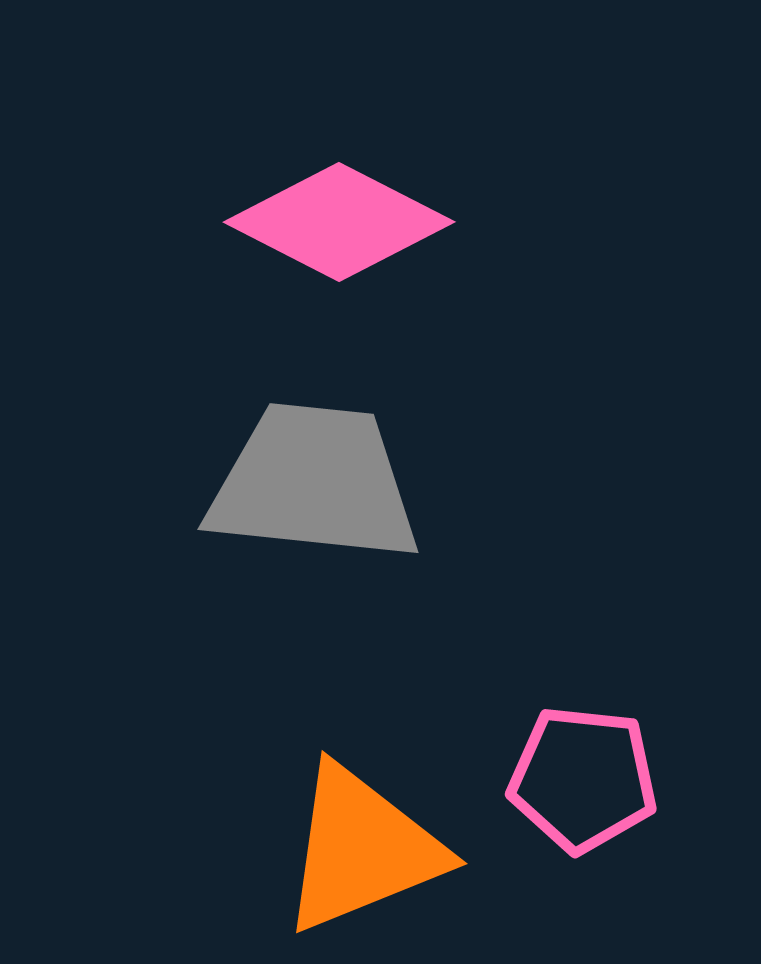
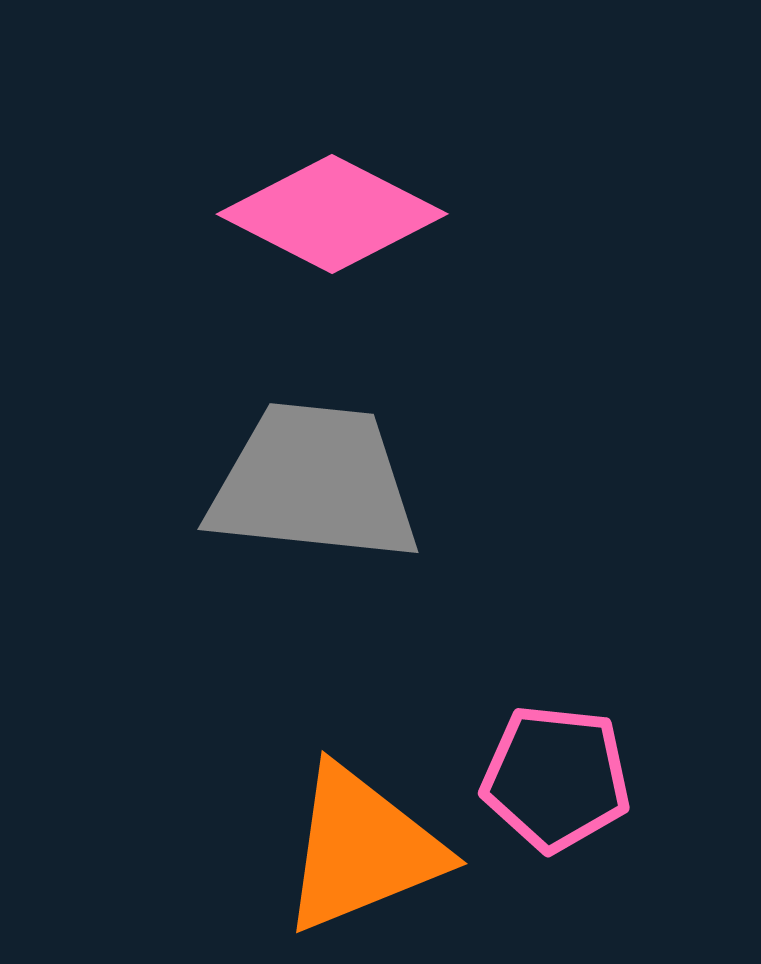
pink diamond: moved 7 px left, 8 px up
pink pentagon: moved 27 px left, 1 px up
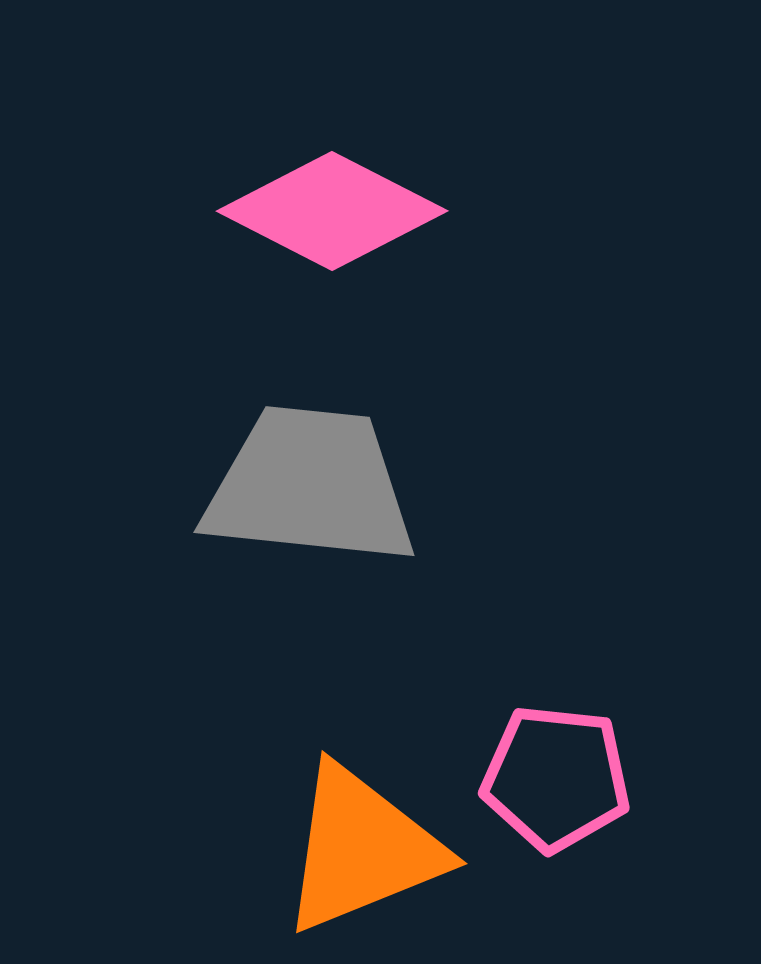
pink diamond: moved 3 px up
gray trapezoid: moved 4 px left, 3 px down
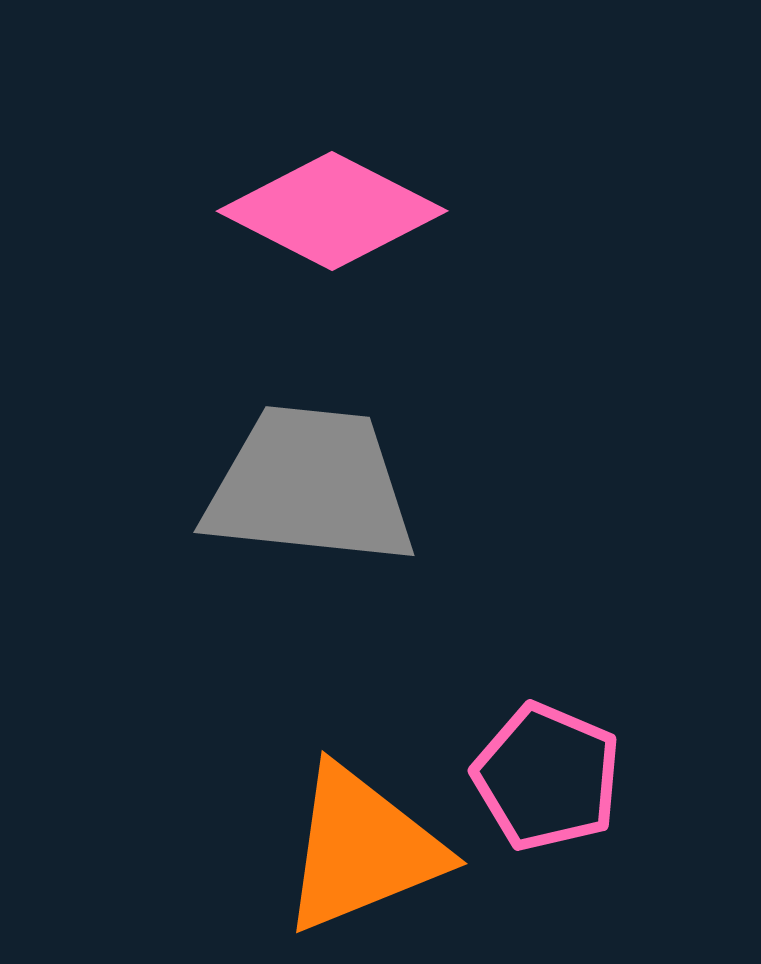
pink pentagon: moved 9 px left, 1 px up; rotated 17 degrees clockwise
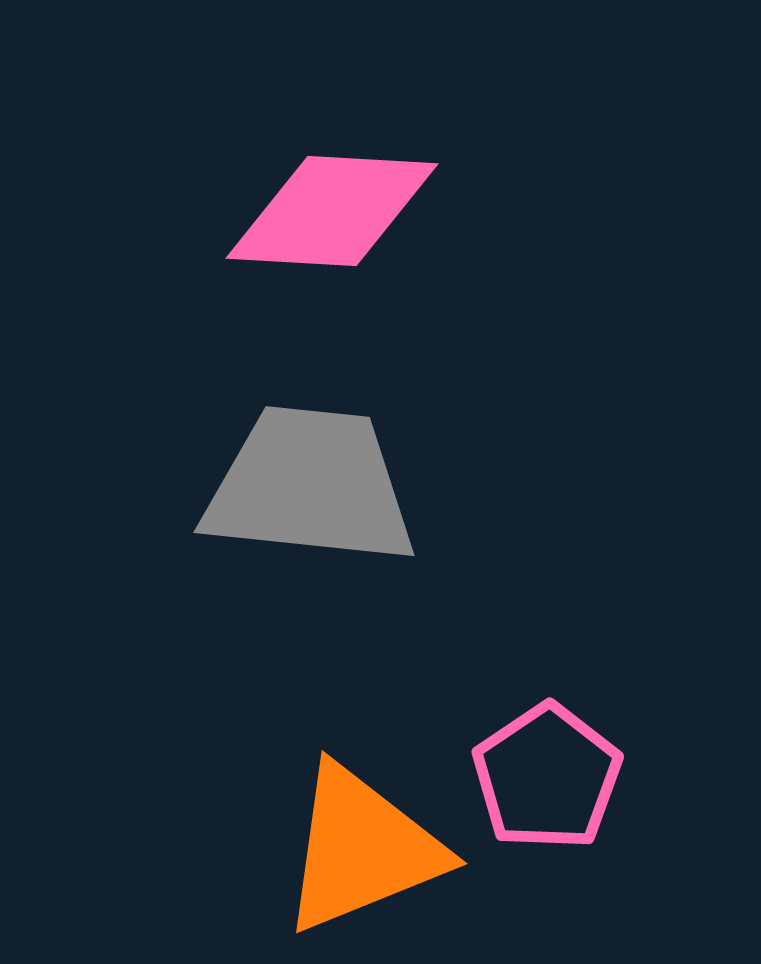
pink diamond: rotated 24 degrees counterclockwise
pink pentagon: rotated 15 degrees clockwise
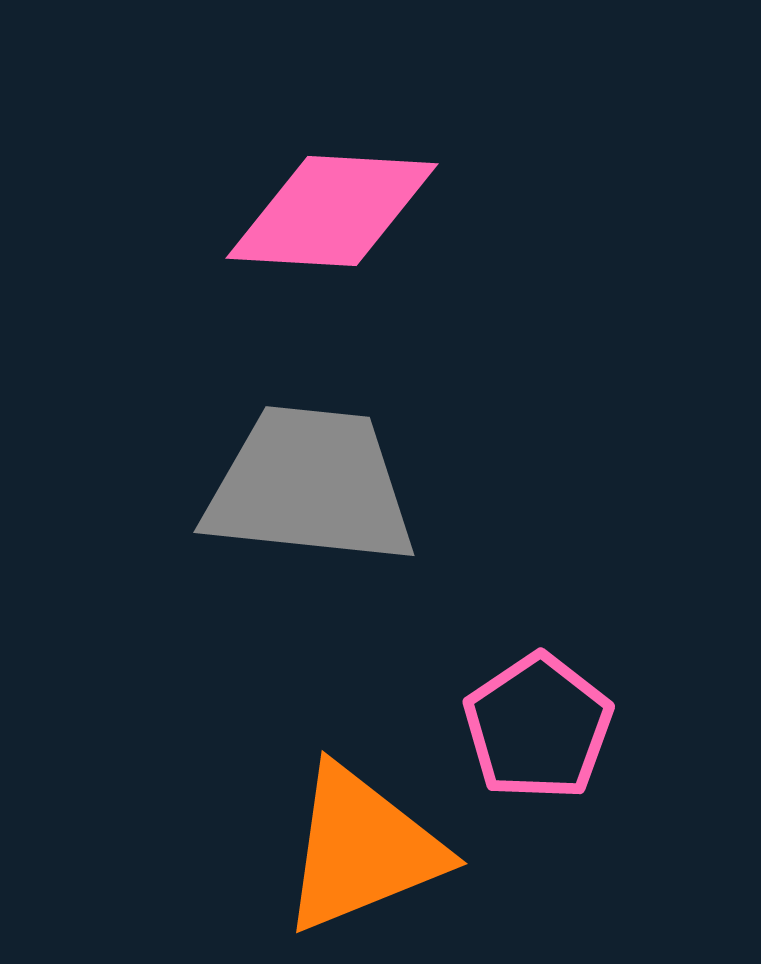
pink pentagon: moved 9 px left, 50 px up
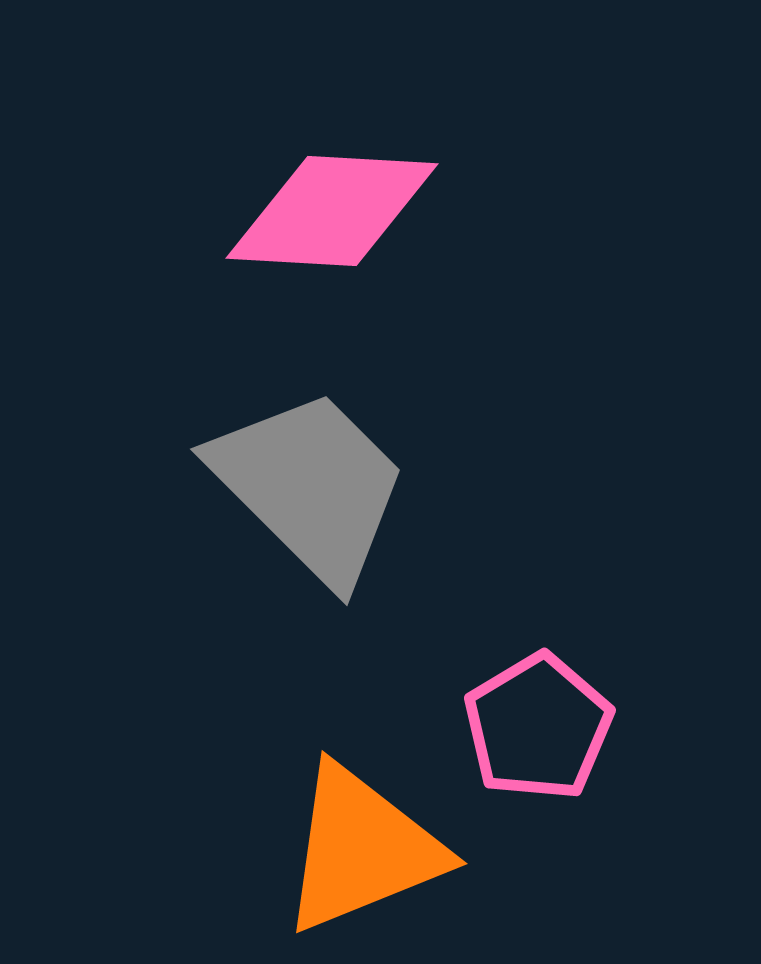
gray trapezoid: rotated 39 degrees clockwise
pink pentagon: rotated 3 degrees clockwise
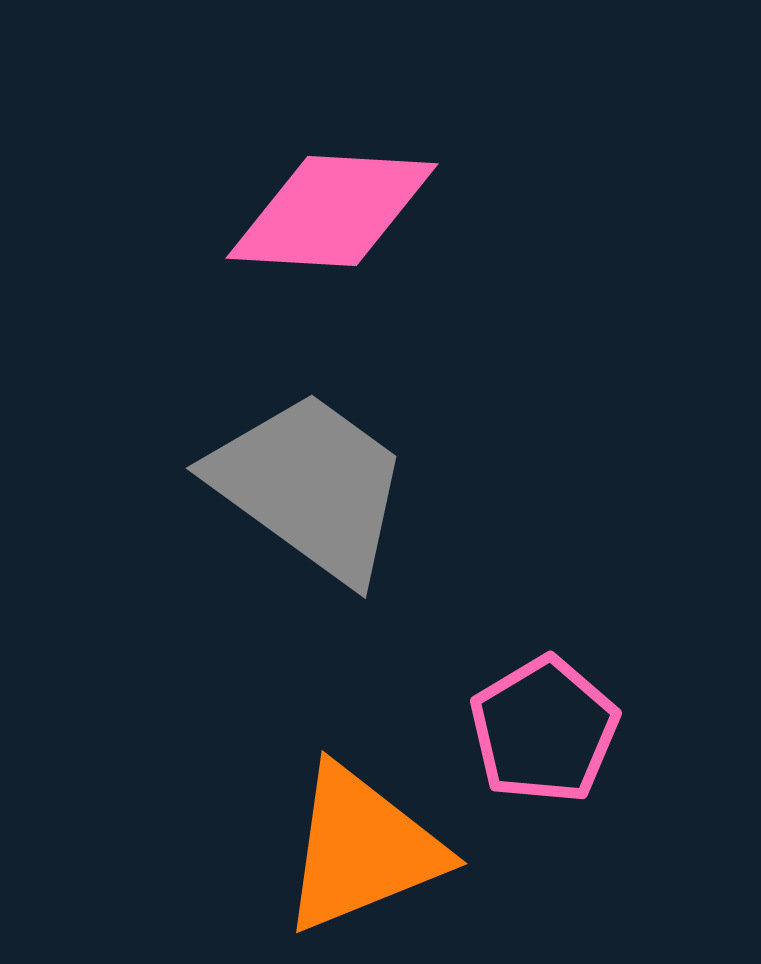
gray trapezoid: rotated 9 degrees counterclockwise
pink pentagon: moved 6 px right, 3 px down
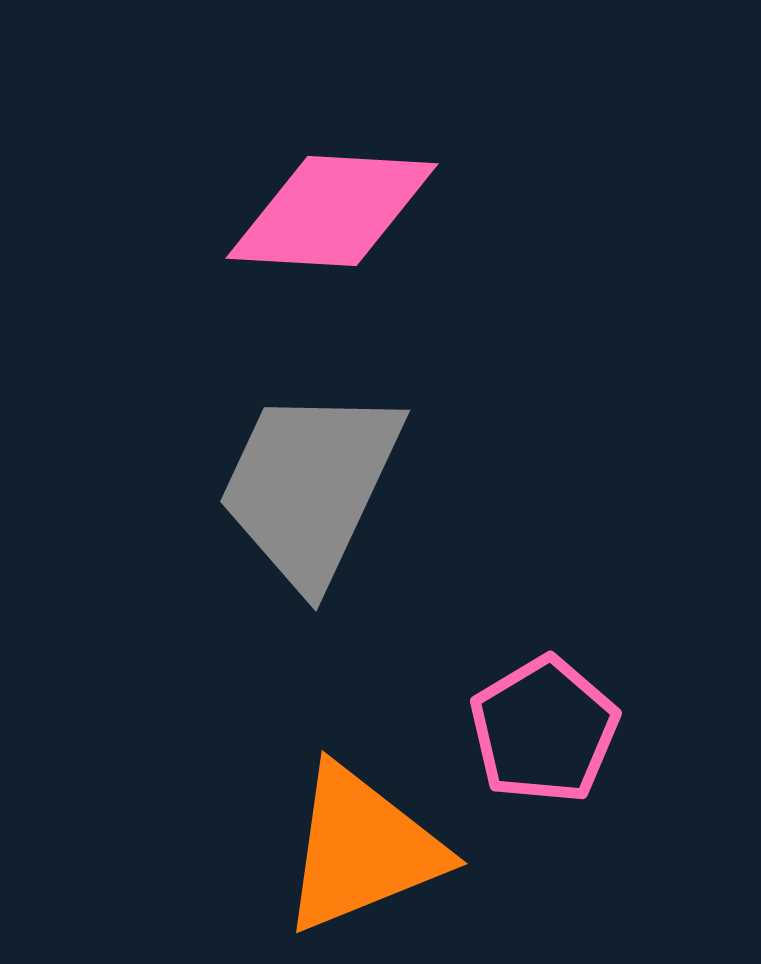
gray trapezoid: rotated 101 degrees counterclockwise
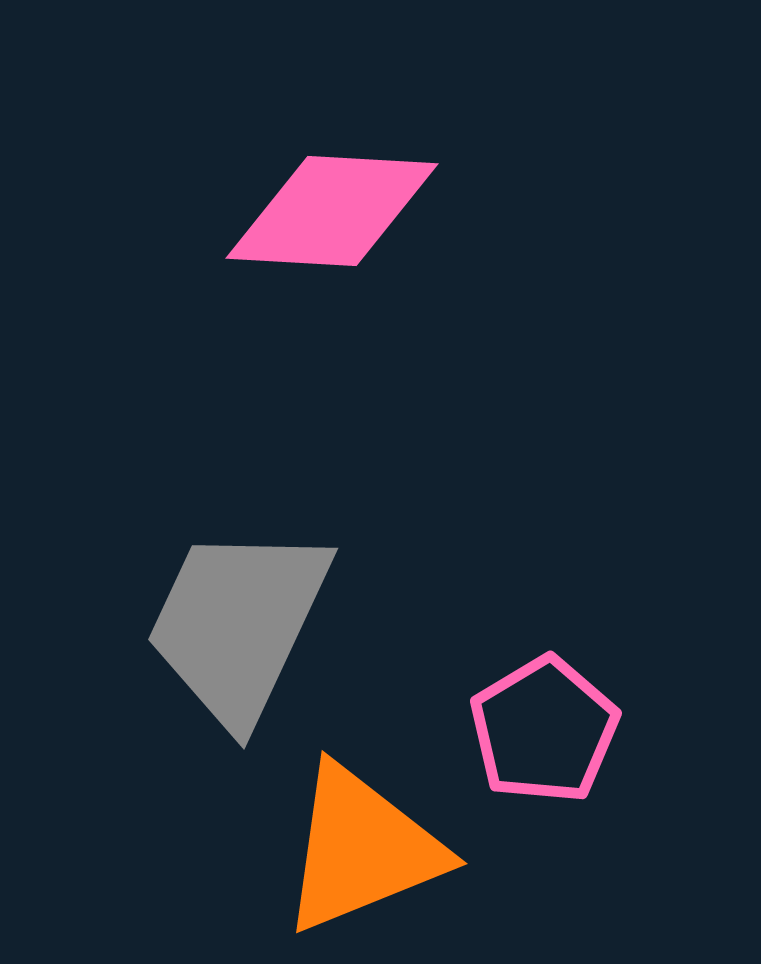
gray trapezoid: moved 72 px left, 138 px down
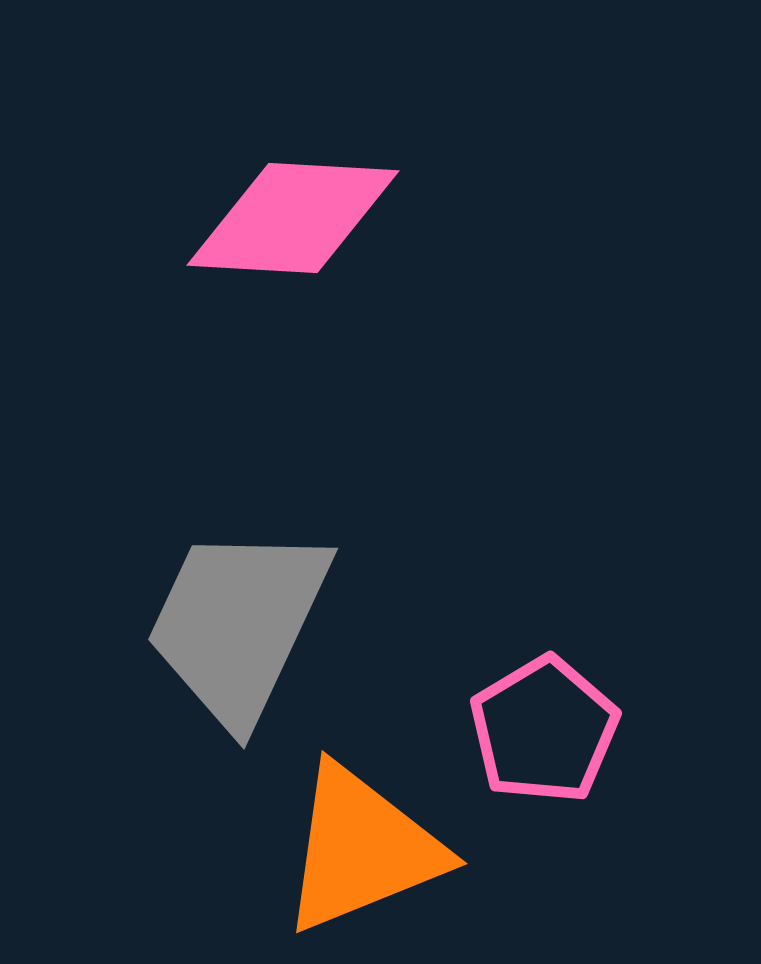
pink diamond: moved 39 px left, 7 px down
